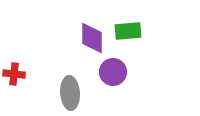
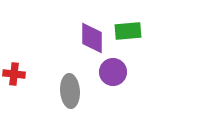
gray ellipse: moved 2 px up
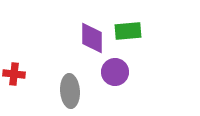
purple circle: moved 2 px right
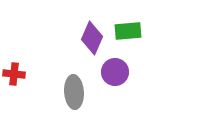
purple diamond: rotated 24 degrees clockwise
gray ellipse: moved 4 px right, 1 px down
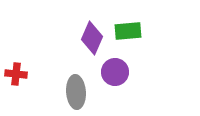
red cross: moved 2 px right
gray ellipse: moved 2 px right
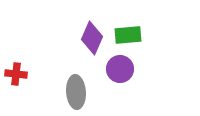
green rectangle: moved 4 px down
purple circle: moved 5 px right, 3 px up
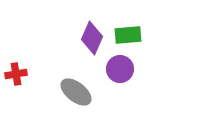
red cross: rotated 15 degrees counterclockwise
gray ellipse: rotated 48 degrees counterclockwise
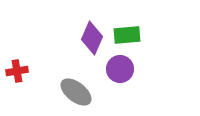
green rectangle: moved 1 px left
red cross: moved 1 px right, 3 px up
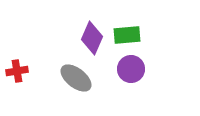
purple circle: moved 11 px right
gray ellipse: moved 14 px up
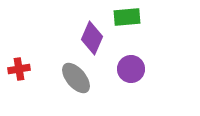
green rectangle: moved 18 px up
red cross: moved 2 px right, 2 px up
gray ellipse: rotated 12 degrees clockwise
